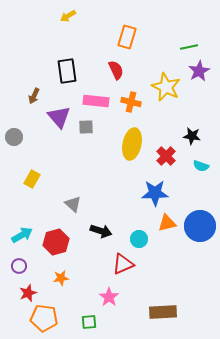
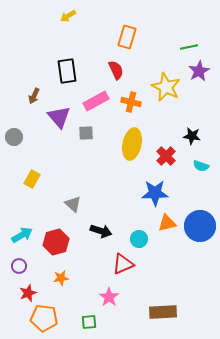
pink rectangle: rotated 35 degrees counterclockwise
gray square: moved 6 px down
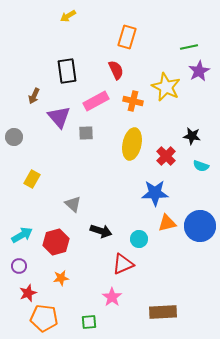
orange cross: moved 2 px right, 1 px up
pink star: moved 3 px right
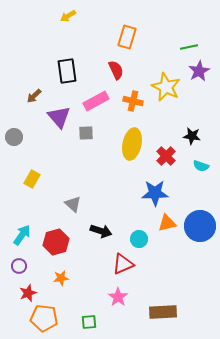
brown arrow: rotated 21 degrees clockwise
cyan arrow: rotated 25 degrees counterclockwise
pink star: moved 6 px right
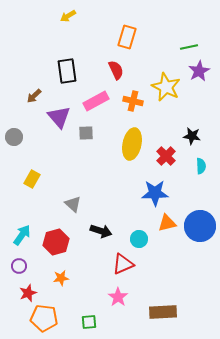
cyan semicircle: rotated 112 degrees counterclockwise
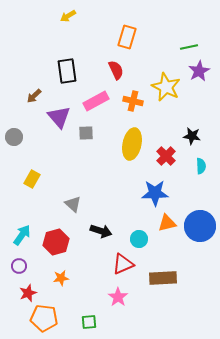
brown rectangle: moved 34 px up
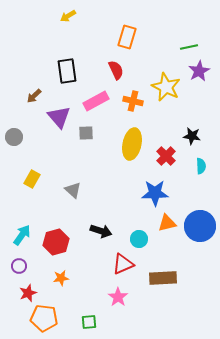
gray triangle: moved 14 px up
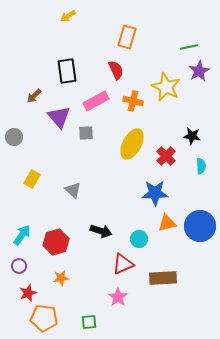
yellow ellipse: rotated 16 degrees clockwise
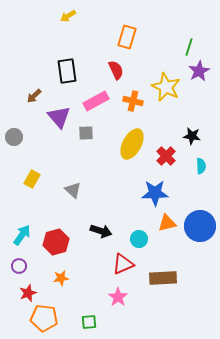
green line: rotated 60 degrees counterclockwise
